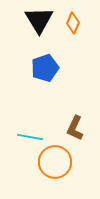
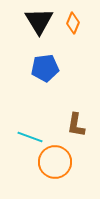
black triangle: moved 1 px down
blue pentagon: rotated 12 degrees clockwise
brown L-shape: moved 1 px right, 3 px up; rotated 15 degrees counterclockwise
cyan line: rotated 10 degrees clockwise
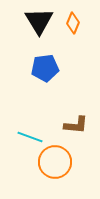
brown L-shape: rotated 95 degrees counterclockwise
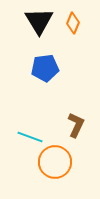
brown L-shape: rotated 70 degrees counterclockwise
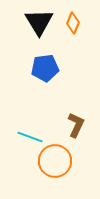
black triangle: moved 1 px down
orange circle: moved 1 px up
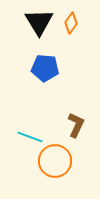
orange diamond: moved 2 px left; rotated 15 degrees clockwise
blue pentagon: rotated 12 degrees clockwise
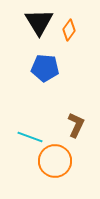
orange diamond: moved 2 px left, 7 px down
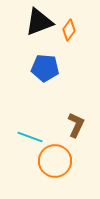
black triangle: rotated 40 degrees clockwise
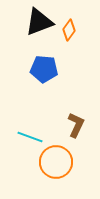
blue pentagon: moved 1 px left, 1 px down
orange circle: moved 1 px right, 1 px down
